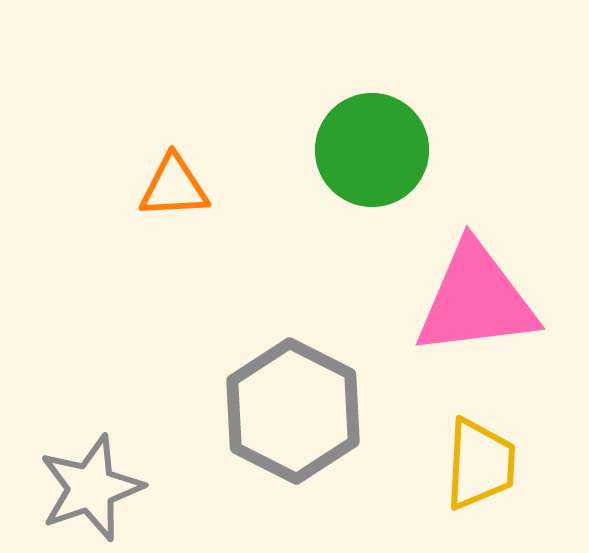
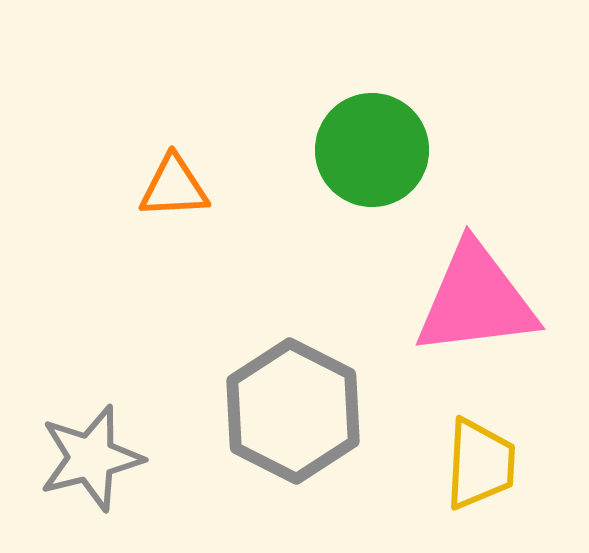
gray star: moved 30 px up; rotated 5 degrees clockwise
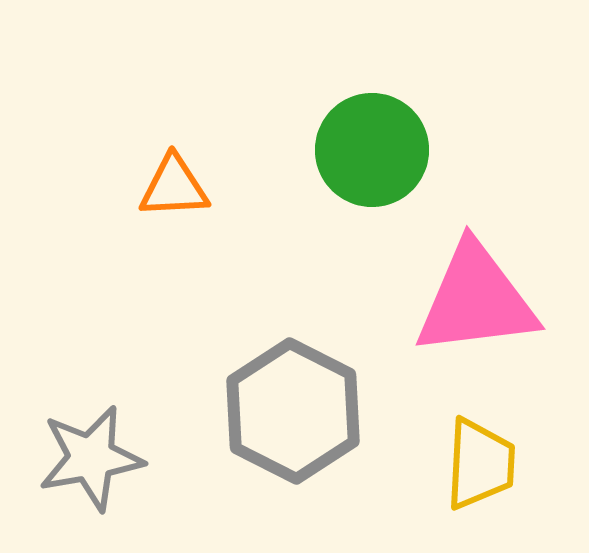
gray star: rotated 4 degrees clockwise
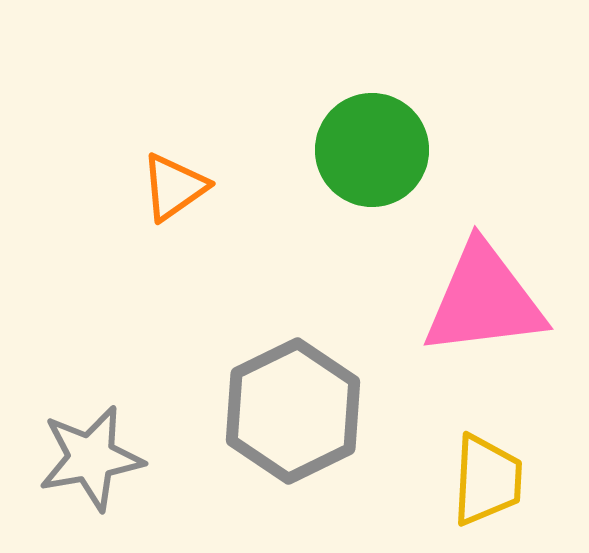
orange triangle: rotated 32 degrees counterclockwise
pink triangle: moved 8 px right
gray hexagon: rotated 7 degrees clockwise
yellow trapezoid: moved 7 px right, 16 px down
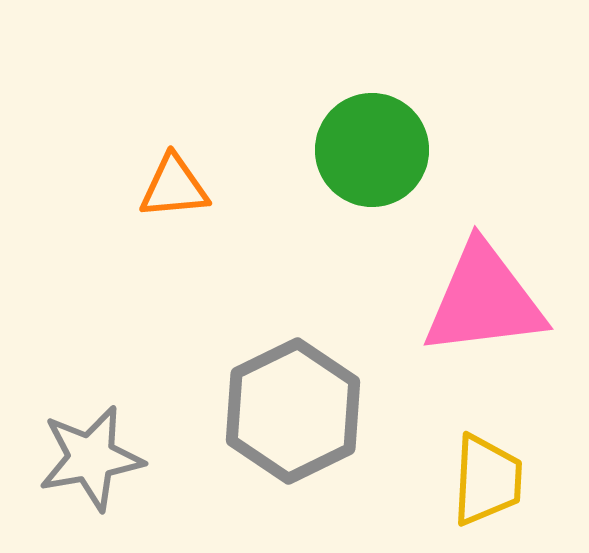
orange triangle: rotated 30 degrees clockwise
